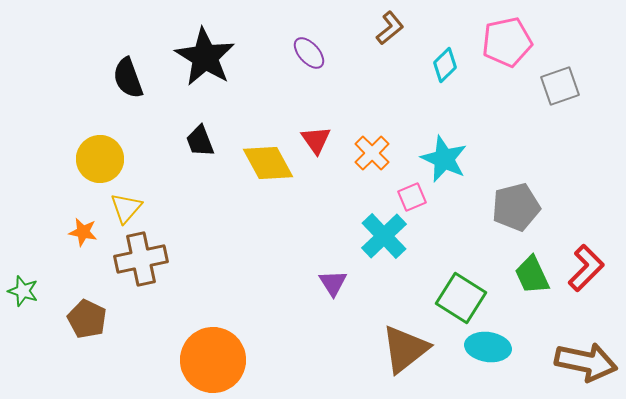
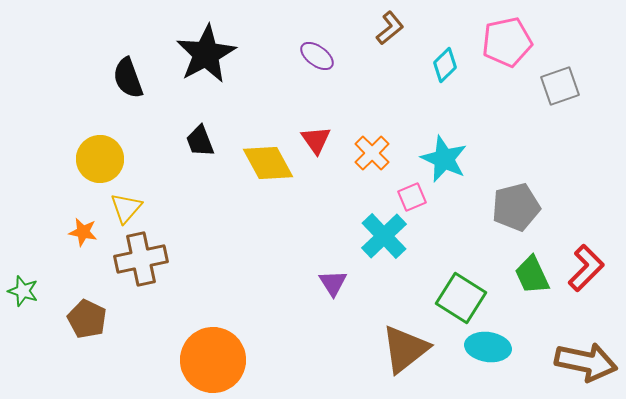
purple ellipse: moved 8 px right, 3 px down; rotated 12 degrees counterclockwise
black star: moved 1 px right, 3 px up; rotated 12 degrees clockwise
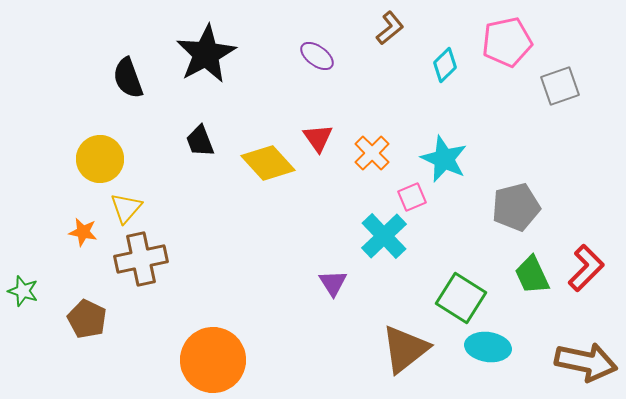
red triangle: moved 2 px right, 2 px up
yellow diamond: rotated 14 degrees counterclockwise
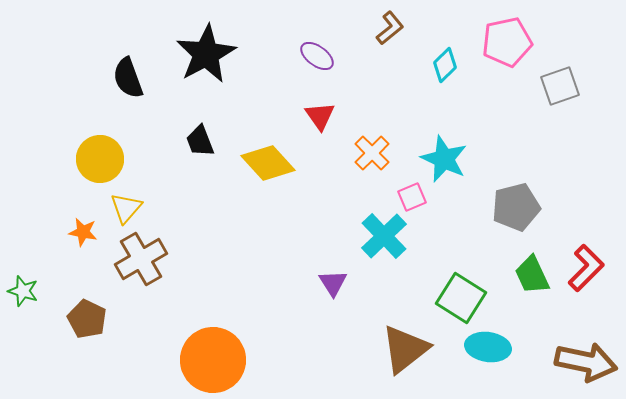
red triangle: moved 2 px right, 22 px up
brown cross: rotated 18 degrees counterclockwise
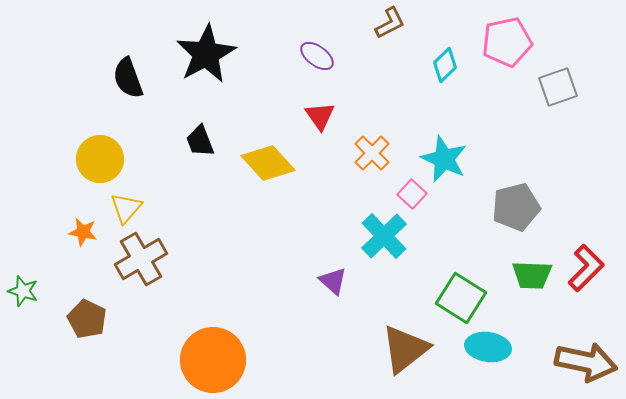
brown L-shape: moved 5 px up; rotated 12 degrees clockwise
gray square: moved 2 px left, 1 px down
pink square: moved 3 px up; rotated 24 degrees counterclockwise
green trapezoid: rotated 63 degrees counterclockwise
purple triangle: moved 2 px up; rotated 16 degrees counterclockwise
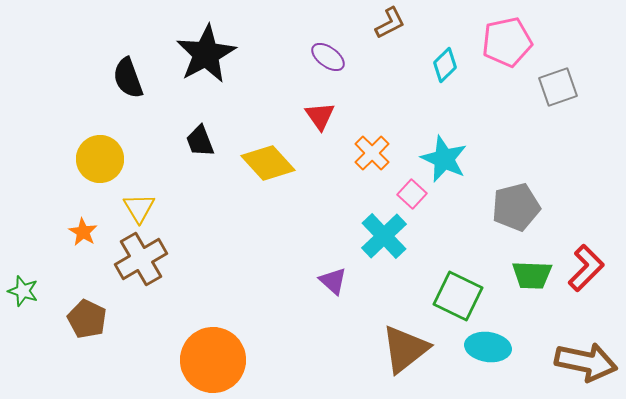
purple ellipse: moved 11 px right, 1 px down
yellow triangle: moved 13 px right; rotated 12 degrees counterclockwise
orange star: rotated 20 degrees clockwise
green square: moved 3 px left, 2 px up; rotated 6 degrees counterclockwise
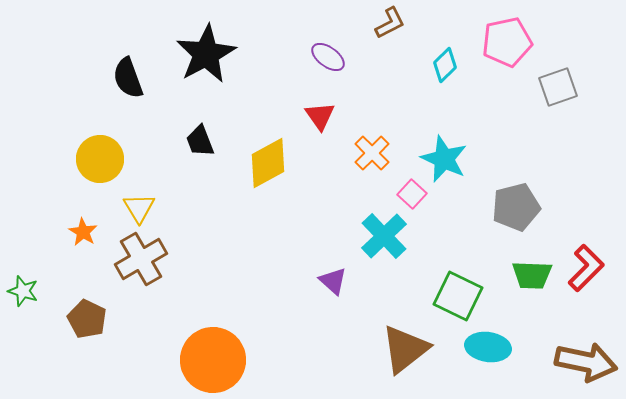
yellow diamond: rotated 76 degrees counterclockwise
